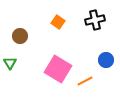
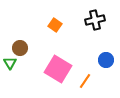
orange square: moved 3 px left, 3 px down
brown circle: moved 12 px down
orange line: rotated 28 degrees counterclockwise
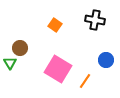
black cross: rotated 24 degrees clockwise
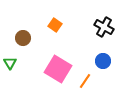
black cross: moved 9 px right, 7 px down; rotated 18 degrees clockwise
brown circle: moved 3 px right, 10 px up
blue circle: moved 3 px left, 1 px down
